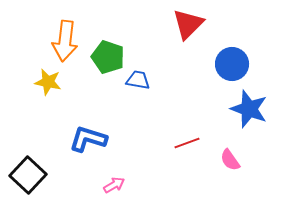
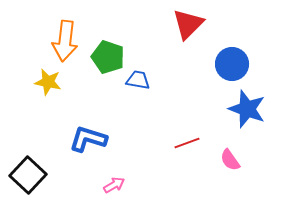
blue star: moved 2 px left
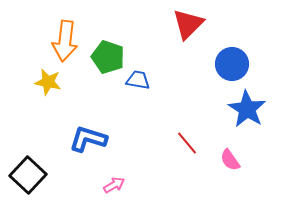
blue star: rotated 12 degrees clockwise
red line: rotated 70 degrees clockwise
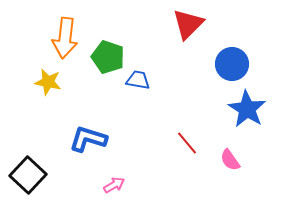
orange arrow: moved 3 px up
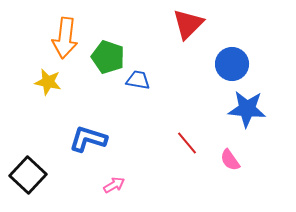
blue star: rotated 27 degrees counterclockwise
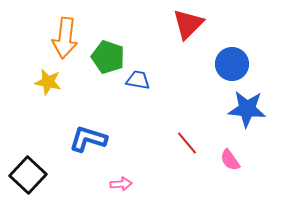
pink arrow: moved 7 px right, 1 px up; rotated 25 degrees clockwise
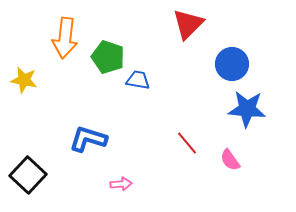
yellow star: moved 24 px left, 2 px up
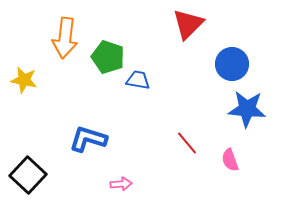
pink semicircle: rotated 15 degrees clockwise
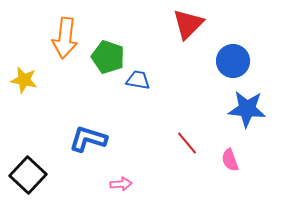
blue circle: moved 1 px right, 3 px up
